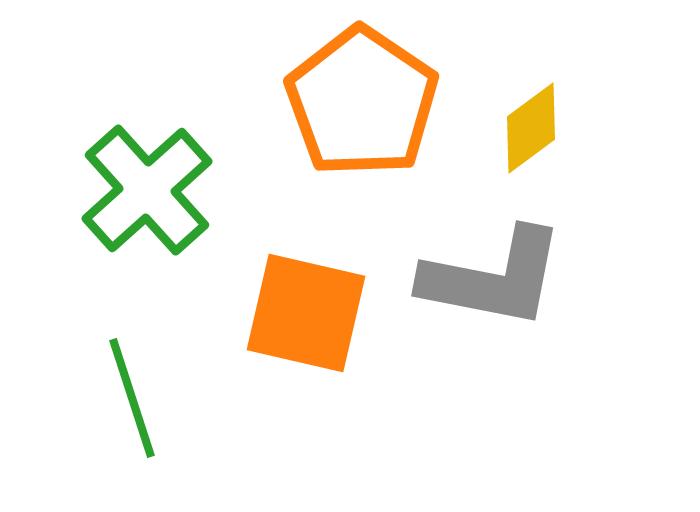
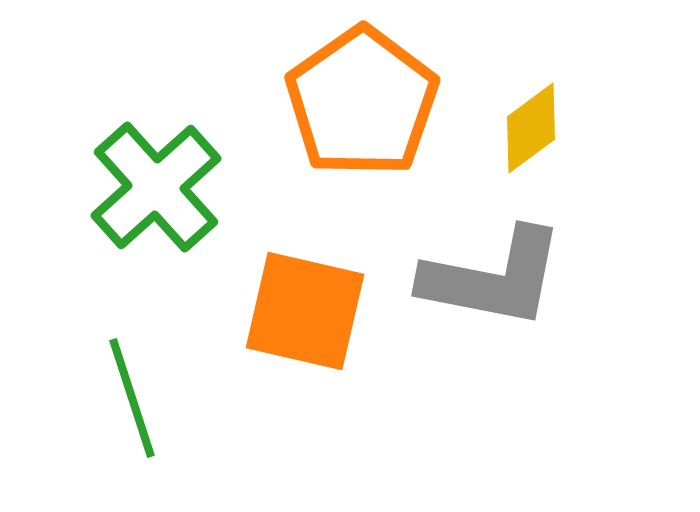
orange pentagon: rotated 3 degrees clockwise
green cross: moved 9 px right, 3 px up
orange square: moved 1 px left, 2 px up
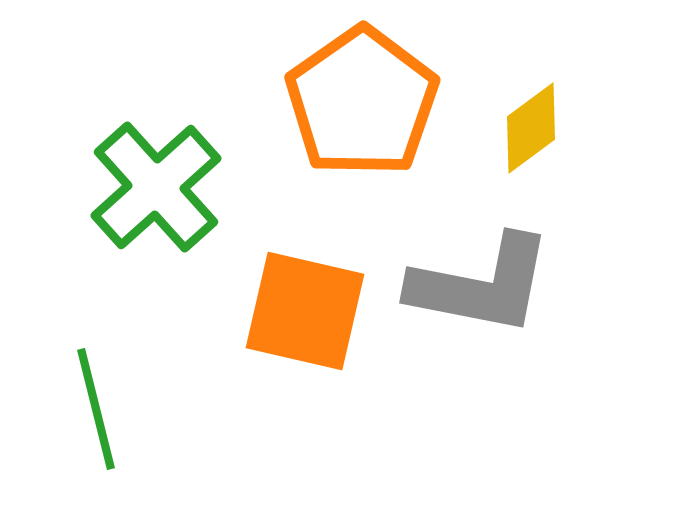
gray L-shape: moved 12 px left, 7 px down
green line: moved 36 px left, 11 px down; rotated 4 degrees clockwise
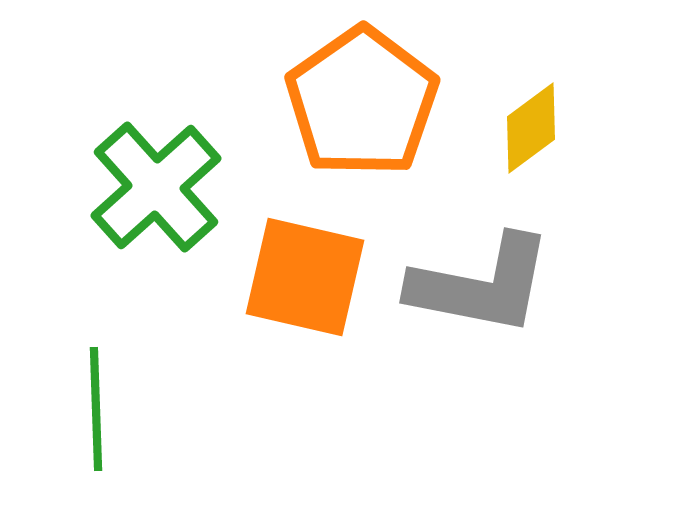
orange square: moved 34 px up
green line: rotated 12 degrees clockwise
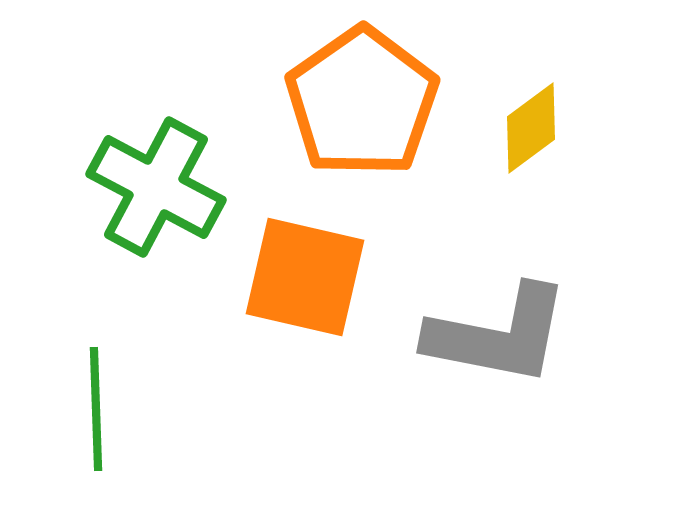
green cross: rotated 20 degrees counterclockwise
gray L-shape: moved 17 px right, 50 px down
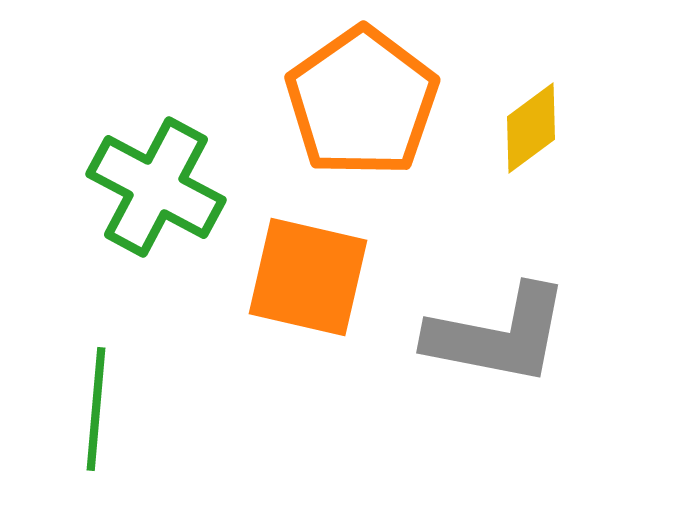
orange square: moved 3 px right
green line: rotated 7 degrees clockwise
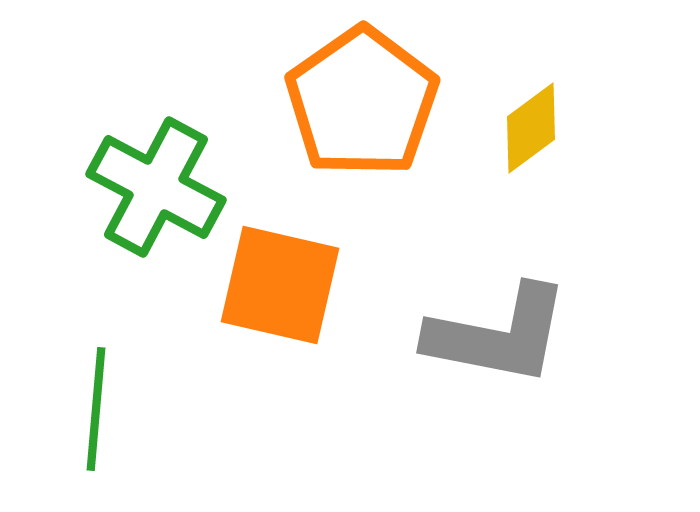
orange square: moved 28 px left, 8 px down
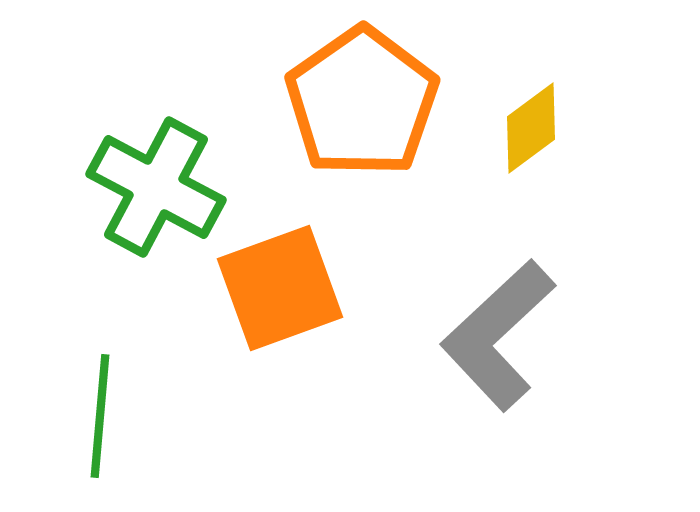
orange square: moved 3 px down; rotated 33 degrees counterclockwise
gray L-shape: rotated 126 degrees clockwise
green line: moved 4 px right, 7 px down
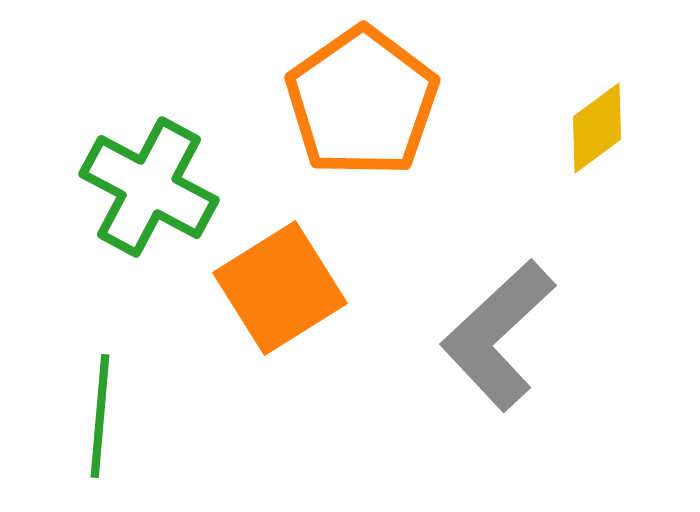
yellow diamond: moved 66 px right
green cross: moved 7 px left
orange square: rotated 12 degrees counterclockwise
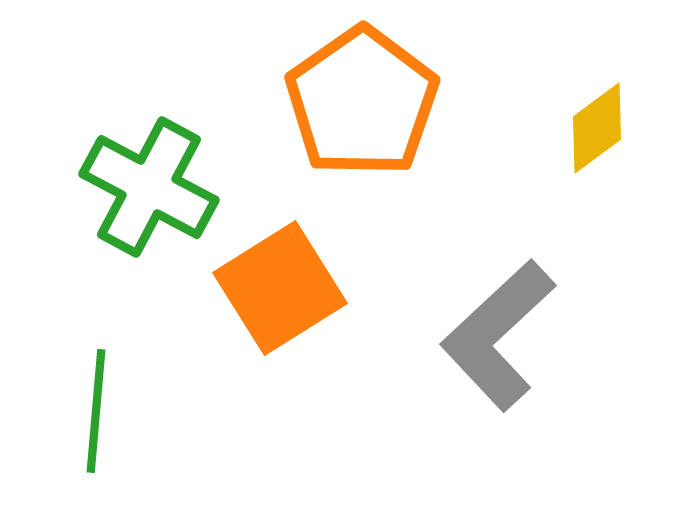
green line: moved 4 px left, 5 px up
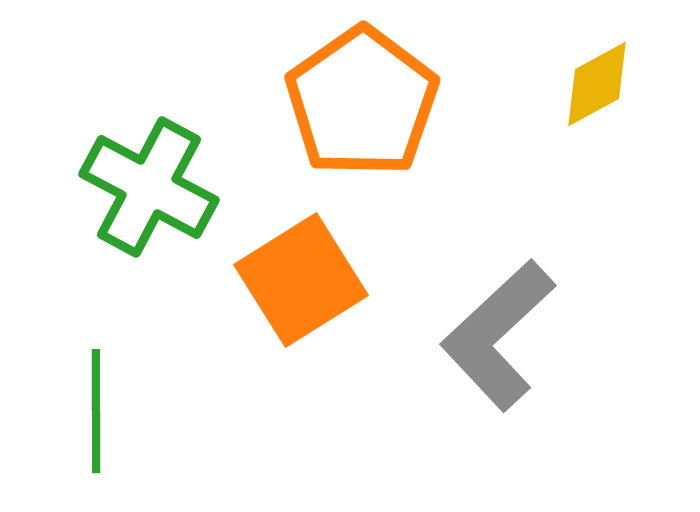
yellow diamond: moved 44 px up; rotated 8 degrees clockwise
orange square: moved 21 px right, 8 px up
green line: rotated 5 degrees counterclockwise
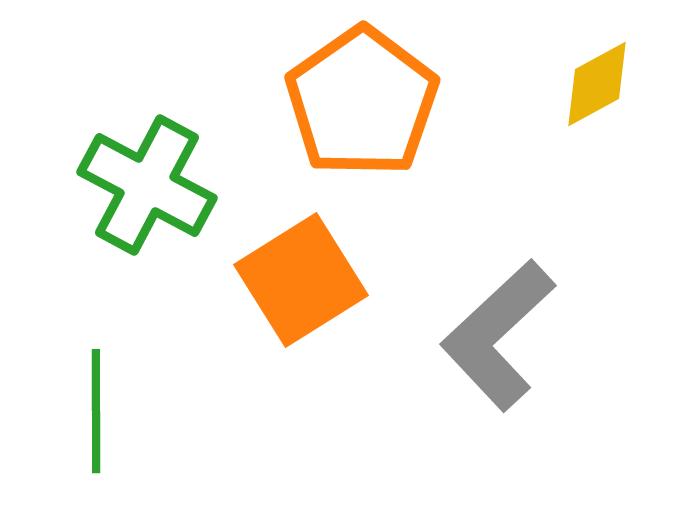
green cross: moved 2 px left, 2 px up
